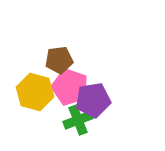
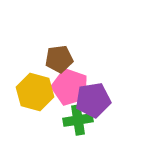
brown pentagon: moved 1 px up
green cross: rotated 12 degrees clockwise
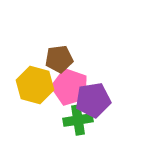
yellow hexagon: moved 7 px up
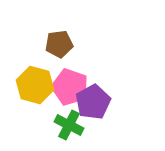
brown pentagon: moved 15 px up
purple pentagon: moved 2 px down; rotated 20 degrees counterclockwise
green cross: moved 9 px left, 5 px down; rotated 36 degrees clockwise
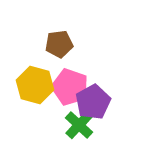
green cross: moved 10 px right; rotated 16 degrees clockwise
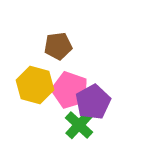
brown pentagon: moved 1 px left, 2 px down
pink pentagon: moved 3 px down
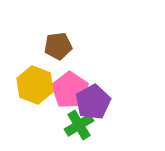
yellow hexagon: rotated 6 degrees clockwise
pink pentagon: rotated 15 degrees clockwise
green cross: rotated 16 degrees clockwise
